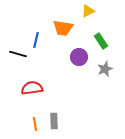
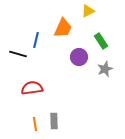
orange trapezoid: rotated 75 degrees counterclockwise
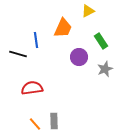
blue line: rotated 21 degrees counterclockwise
orange line: rotated 32 degrees counterclockwise
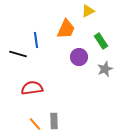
orange trapezoid: moved 3 px right, 1 px down
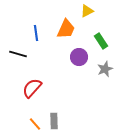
yellow triangle: moved 1 px left
blue line: moved 7 px up
red semicircle: rotated 40 degrees counterclockwise
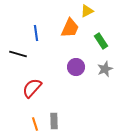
orange trapezoid: moved 4 px right, 1 px up
purple circle: moved 3 px left, 10 px down
orange line: rotated 24 degrees clockwise
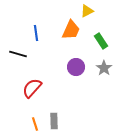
orange trapezoid: moved 1 px right, 2 px down
gray star: moved 1 px left, 1 px up; rotated 14 degrees counterclockwise
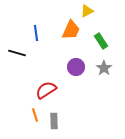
black line: moved 1 px left, 1 px up
red semicircle: moved 14 px right, 2 px down; rotated 15 degrees clockwise
orange line: moved 9 px up
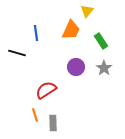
yellow triangle: rotated 24 degrees counterclockwise
gray rectangle: moved 1 px left, 2 px down
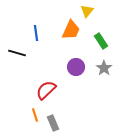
red semicircle: rotated 10 degrees counterclockwise
gray rectangle: rotated 21 degrees counterclockwise
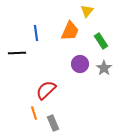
orange trapezoid: moved 1 px left, 1 px down
black line: rotated 18 degrees counterclockwise
purple circle: moved 4 px right, 3 px up
orange line: moved 1 px left, 2 px up
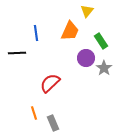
purple circle: moved 6 px right, 6 px up
red semicircle: moved 4 px right, 7 px up
